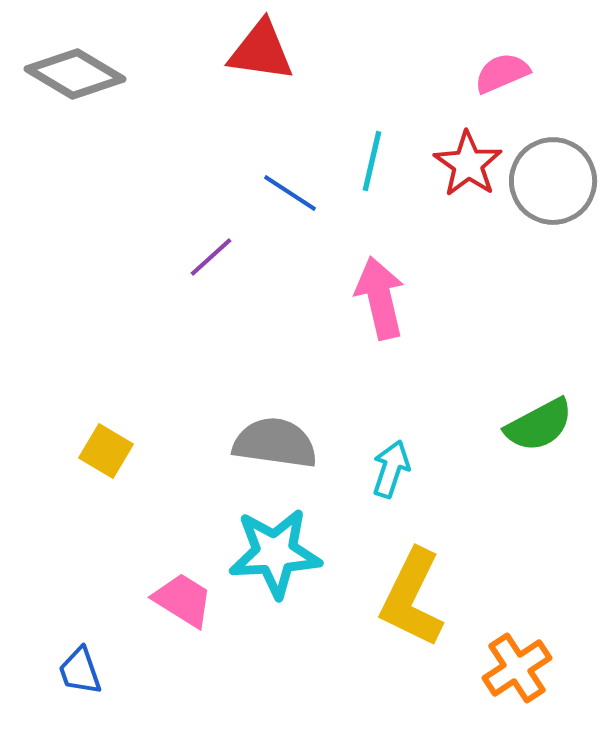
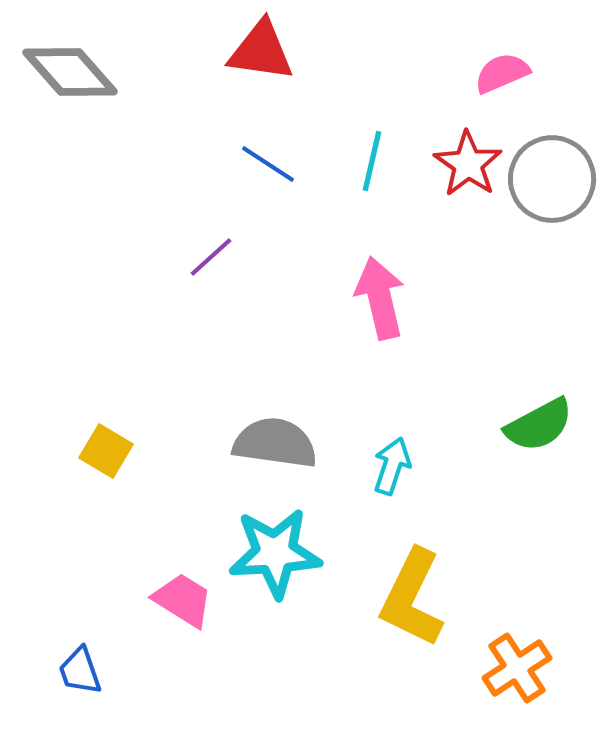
gray diamond: moved 5 px left, 2 px up; rotated 18 degrees clockwise
gray circle: moved 1 px left, 2 px up
blue line: moved 22 px left, 29 px up
cyan arrow: moved 1 px right, 3 px up
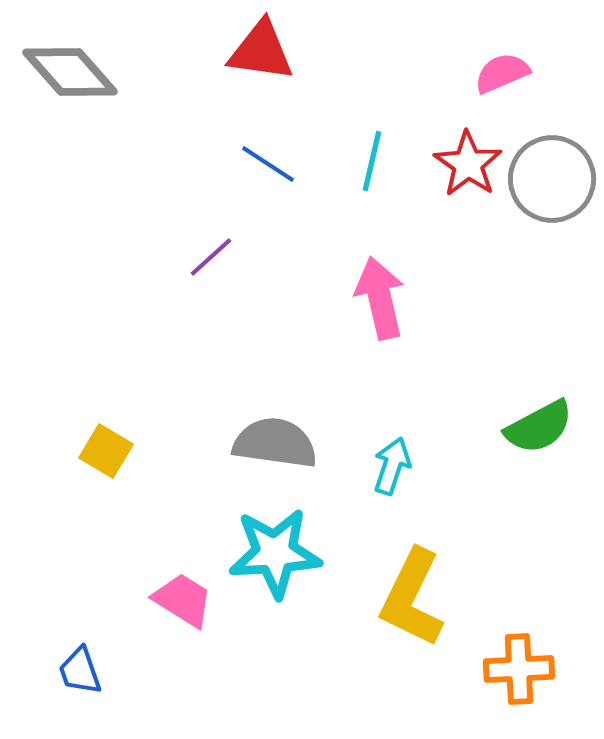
green semicircle: moved 2 px down
orange cross: moved 2 px right, 1 px down; rotated 30 degrees clockwise
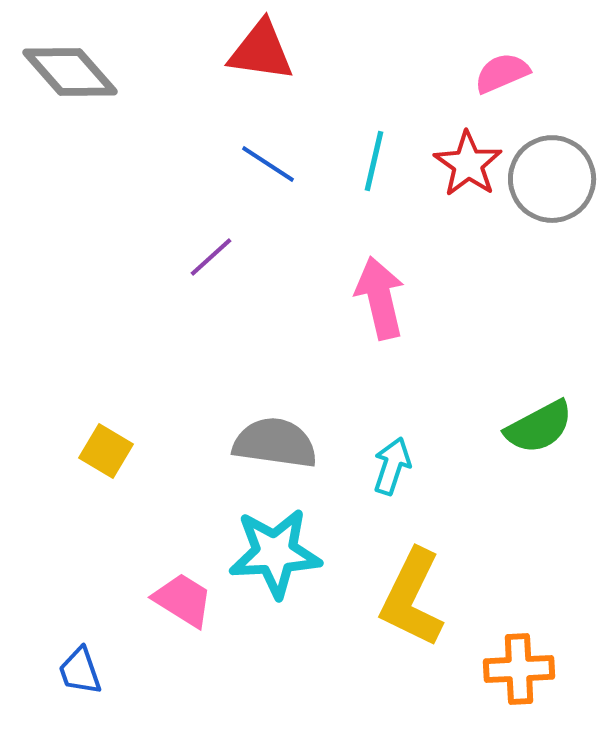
cyan line: moved 2 px right
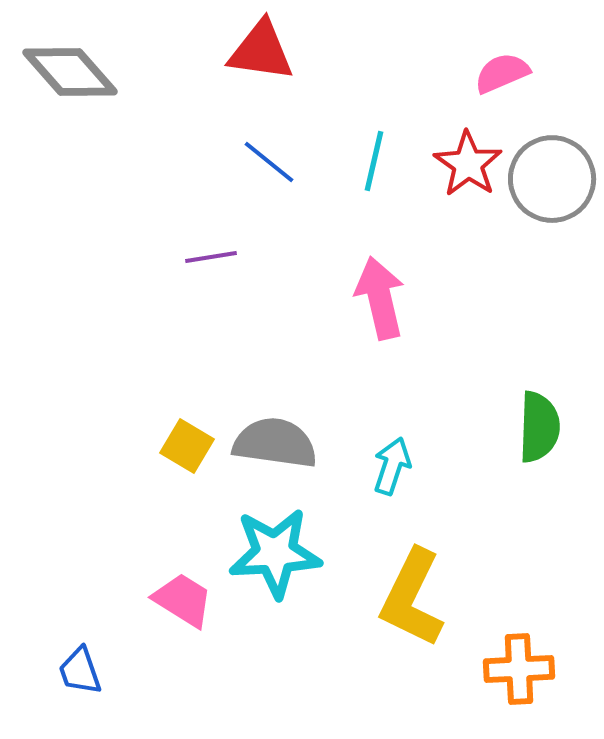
blue line: moved 1 px right, 2 px up; rotated 6 degrees clockwise
purple line: rotated 33 degrees clockwise
green semicircle: rotated 60 degrees counterclockwise
yellow square: moved 81 px right, 5 px up
